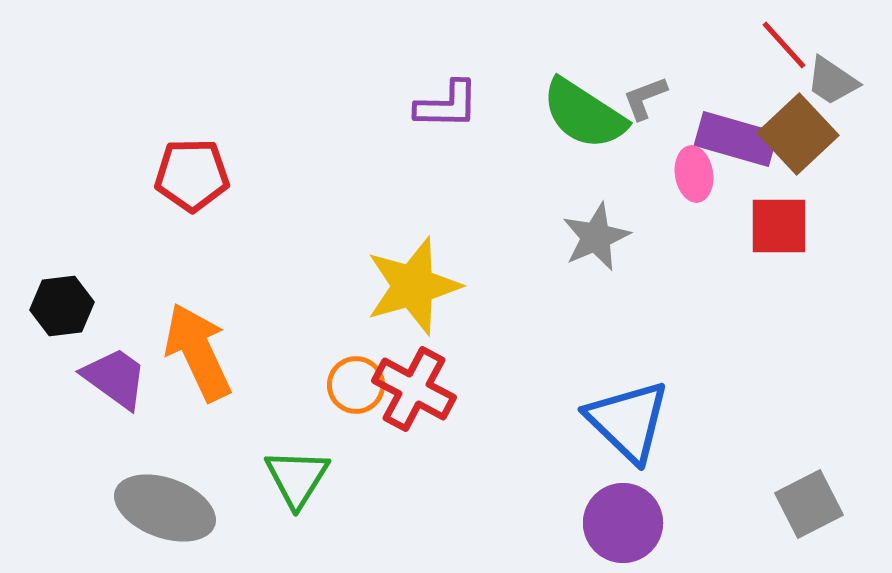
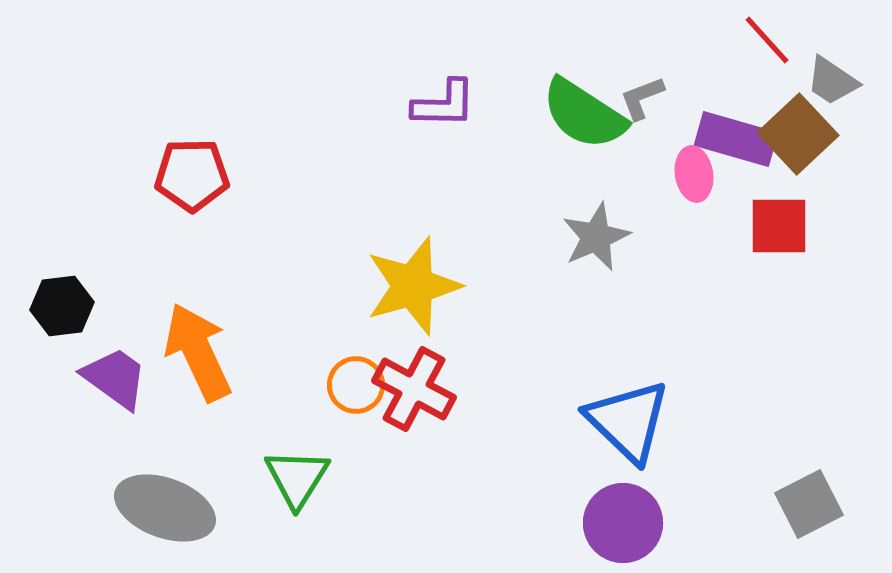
red line: moved 17 px left, 5 px up
gray L-shape: moved 3 px left
purple L-shape: moved 3 px left, 1 px up
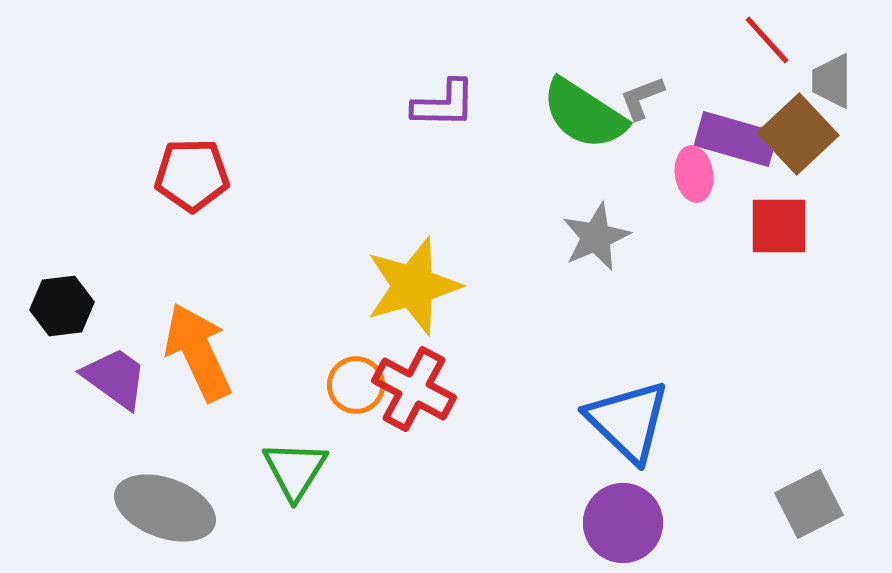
gray trapezoid: rotated 56 degrees clockwise
green triangle: moved 2 px left, 8 px up
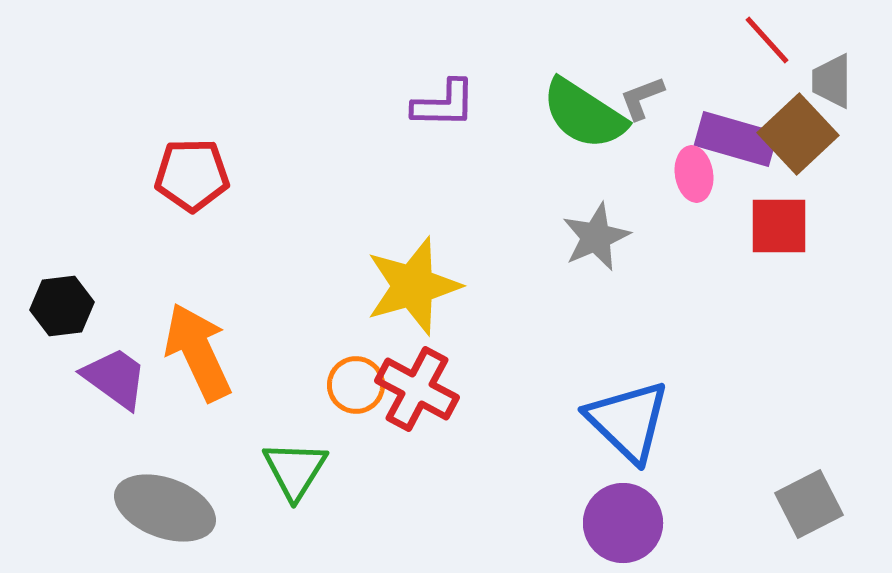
red cross: moved 3 px right
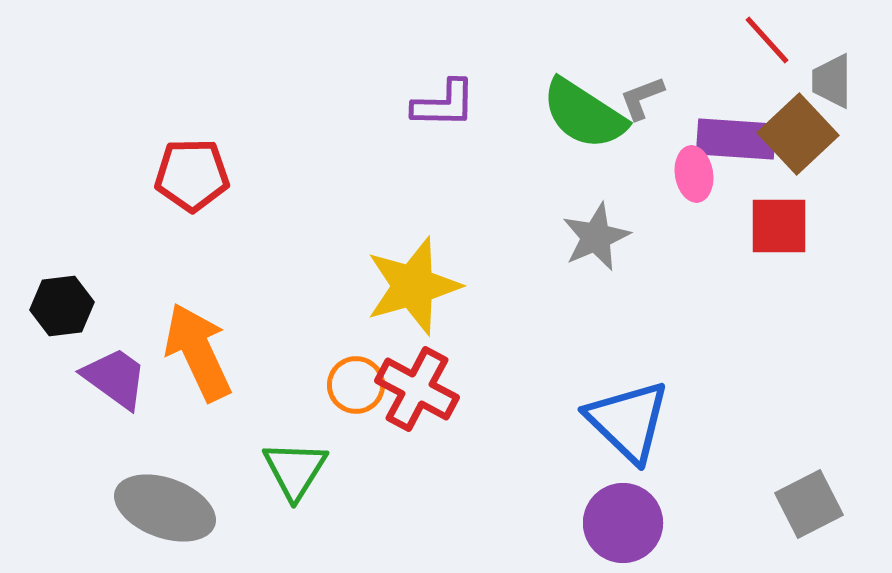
purple rectangle: rotated 12 degrees counterclockwise
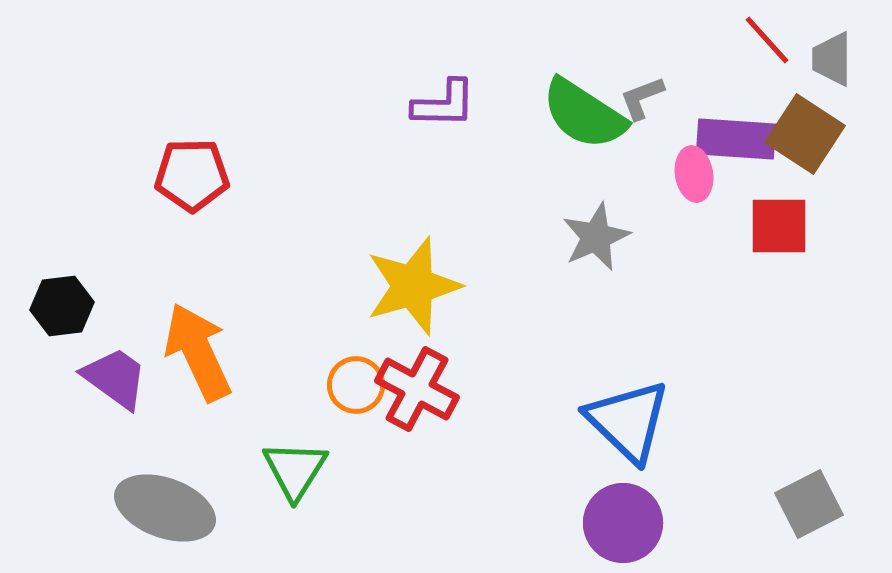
gray trapezoid: moved 22 px up
brown square: moved 7 px right; rotated 14 degrees counterclockwise
